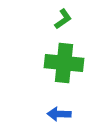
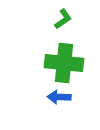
blue arrow: moved 17 px up
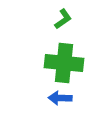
blue arrow: moved 1 px right, 1 px down
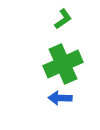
green cross: moved 1 px left, 1 px down; rotated 30 degrees counterclockwise
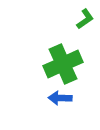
green L-shape: moved 22 px right
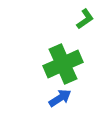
blue arrow: rotated 145 degrees clockwise
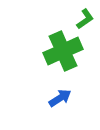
green cross: moved 13 px up
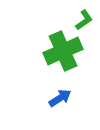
green L-shape: moved 1 px left, 1 px down
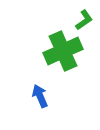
blue arrow: moved 20 px left, 2 px up; rotated 80 degrees counterclockwise
